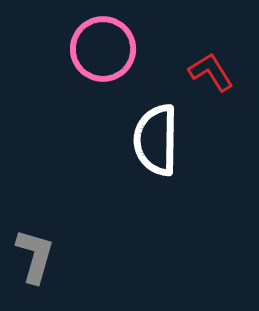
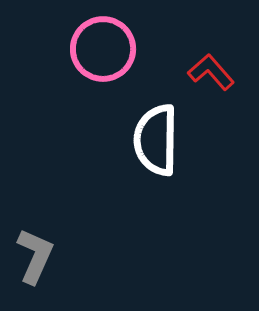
red L-shape: rotated 9 degrees counterclockwise
gray L-shape: rotated 8 degrees clockwise
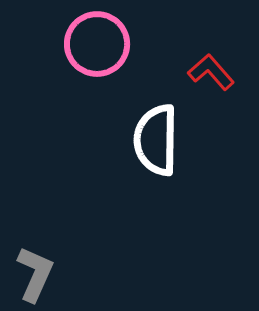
pink circle: moved 6 px left, 5 px up
gray L-shape: moved 18 px down
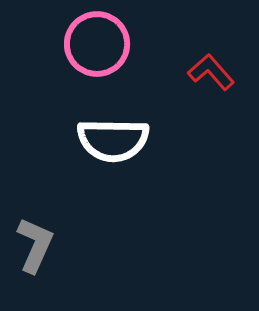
white semicircle: moved 43 px left; rotated 90 degrees counterclockwise
gray L-shape: moved 29 px up
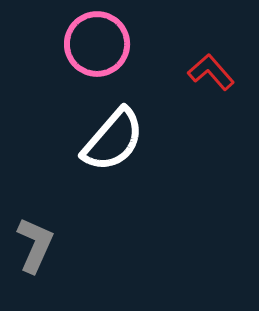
white semicircle: rotated 50 degrees counterclockwise
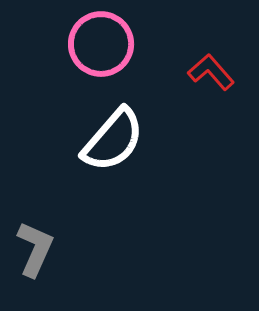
pink circle: moved 4 px right
gray L-shape: moved 4 px down
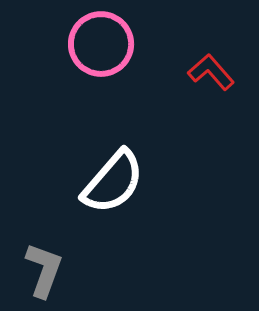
white semicircle: moved 42 px down
gray L-shape: moved 9 px right, 21 px down; rotated 4 degrees counterclockwise
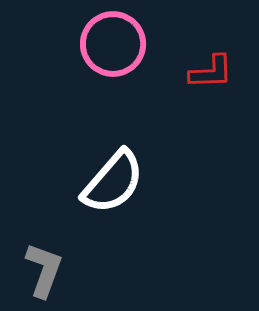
pink circle: moved 12 px right
red L-shape: rotated 129 degrees clockwise
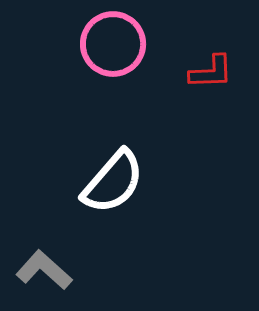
gray L-shape: rotated 68 degrees counterclockwise
